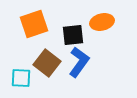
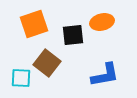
blue L-shape: moved 26 px right, 13 px down; rotated 44 degrees clockwise
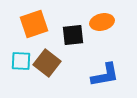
cyan square: moved 17 px up
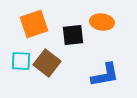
orange ellipse: rotated 20 degrees clockwise
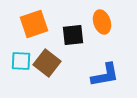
orange ellipse: rotated 65 degrees clockwise
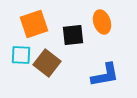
cyan square: moved 6 px up
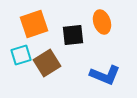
cyan square: rotated 20 degrees counterclockwise
brown square: rotated 20 degrees clockwise
blue L-shape: rotated 32 degrees clockwise
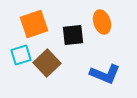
brown square: rotated 12 degrees counterclockwise
blue L-shape: moved 1 px up
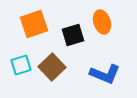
black square: rotated 10 degrees counterclockwise
cyan square: moved 10 px down
brown square: moved 5 px right, 4 px down
